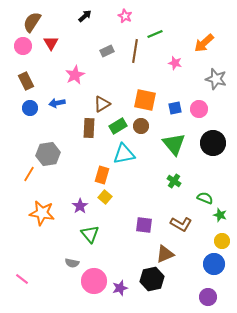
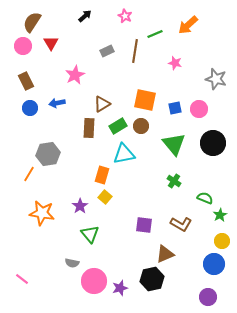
orange arrow at (204, 43): moved 16 px left, 18 px up
green star at (220, 215): rotated 24 degrees clockwise
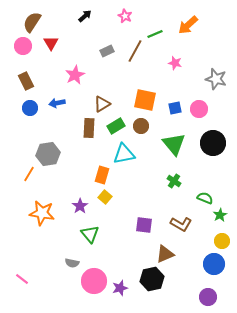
brown line at (135, 51): rotated 20 degrees clockwise
green rectangle at (118, 126): moved 2 px left
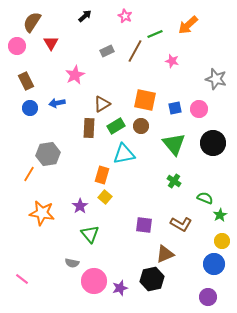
pink circle at (23, 46): moved 6 px left
pink star at (175, 63): moved 3 px left, 2 px up
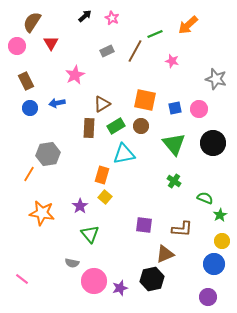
pink star at (125, 16): moved 13 px left, 2 px down
brown L-shape at (181, 224): moved 1 px right, 5 px down; rotated 25 degrees counterclockwise
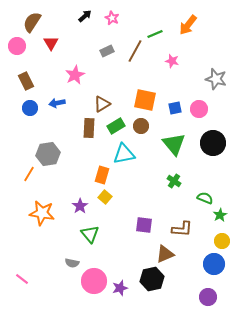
orange arrow at (188, 25): rotated 10 degrees counterclockwise
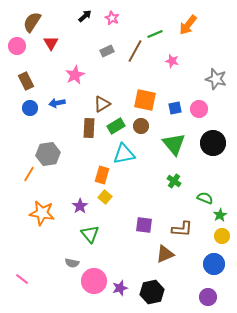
yellow circle at (222, 241): moved 5 px up
black hexagon at (152, 279): moved 13 px down
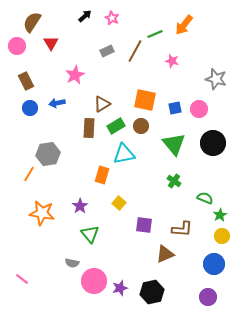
orange arrow at (188, 25): moved 4 px left
yellow square at (105, 197): moved 14 px right, 6 px down
